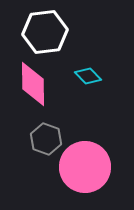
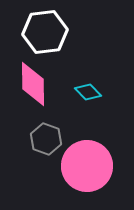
cyan diamond: moved 16 px down
pink circle: moved 2 px right, 1 px up
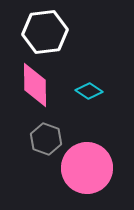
pink diamond: moved 2 px right, 1 px down
cyan diamond: moved 1 px right, 1 px up; rotated 12 degrees counterclockwise
pink circle: moved 2 px down
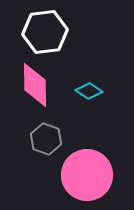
pink circle: moved 7 px down
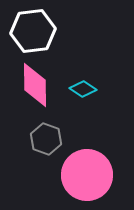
white hexagon: moved 12 px left, 1 px up
cyan diamond: moved 6 px left, 2 px up
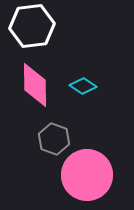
white hexagon: moved 1 px left, 5 px up
cyan diamond: moved 3 px up
gray hexagon: moved 8 px right
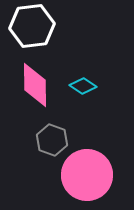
gray hexagon: moved 2 px left, 1 px down
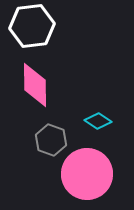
cyan diamond: moved 15 px right, 35 px down
gray hexagon: moved 1 px left
pink circle: moved 1 px up
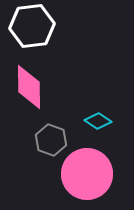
pink diamond: moved 6 px left, 2 px down
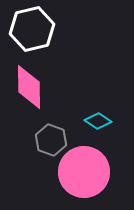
white hexagon: moved 3 px down; rotated 6 degrees counterclockwise
pink circle: moved 3 px left, 2 px up
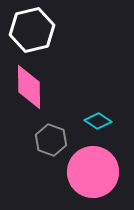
white hexagon: moved 1 px down
pink circle: moved 9 px right
